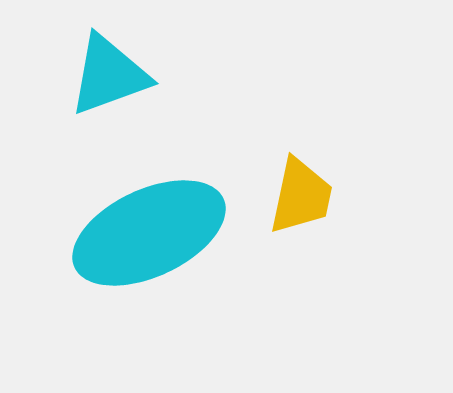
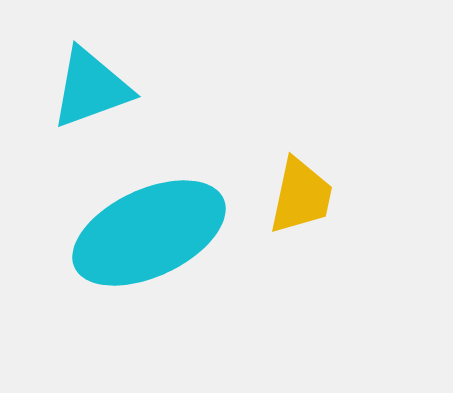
cyan triangle: moved 18 px left, 13 px down
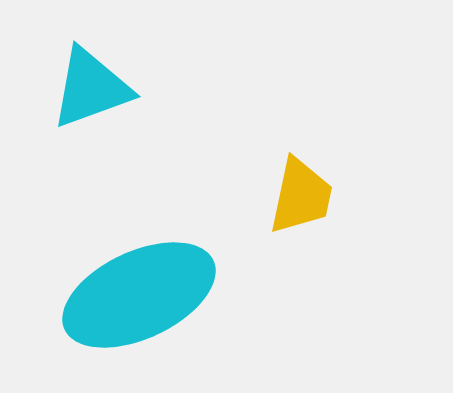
cyan ellipse: moved 10 px left, 62 px down
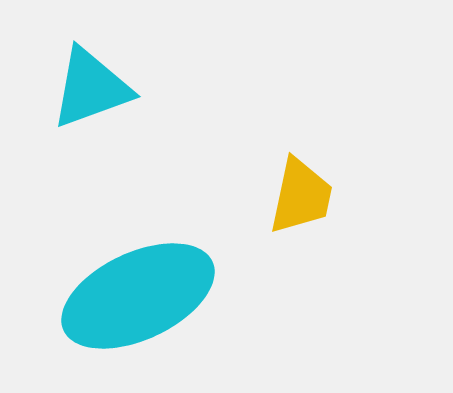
cyan ellipse: moved 1 px left, 1 px down
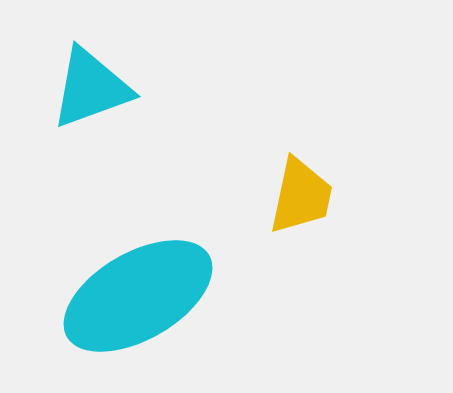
cyan ellipse: rotated 5 degrees counterclockwise
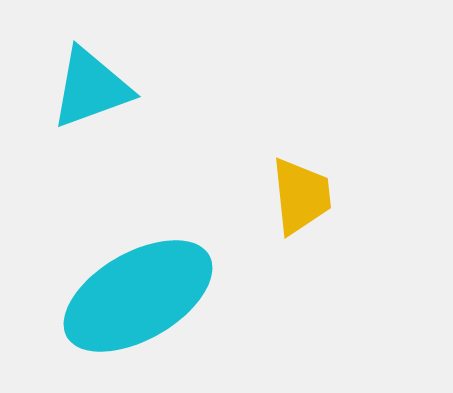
yellow trapezoid: rotated 18 degrees counterclockwise
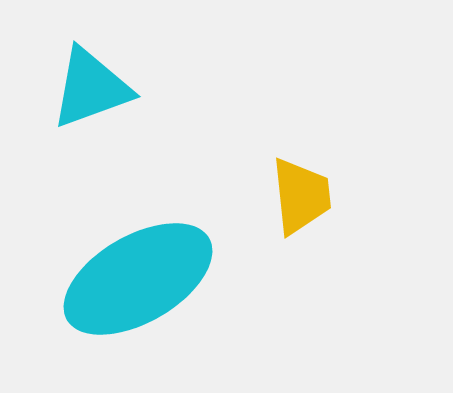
cyan ellipse: moved 17 px up
